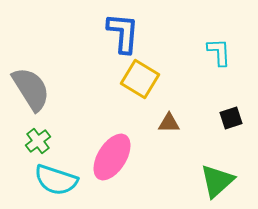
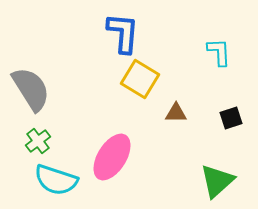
brown triangle: moved 7 px right, 10 px up
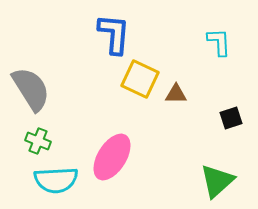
blue L-shape: moved 9 px left, 1 px down
cyan L-shape: moved 10 px up
yellow square: rotated 6 degrees counterclockwise
brown triangle: moved 19 px up
green cross: rotated 30 degrees counterclockwise
cyan semicircle: rotated 21 degrees counterclockwise
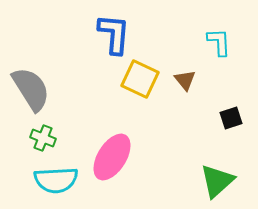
brown triangle: moved 9 px right, 14 px up; rotated 50 degrees clockwise
green cross: moved 5 px right, 3 px up
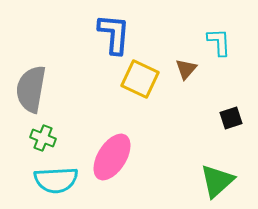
brown triangle: moved 1 px right, 11 px up; rotated 20 degrees clockwise
gray semicircle: rotated 138 degrees counterclockwise
